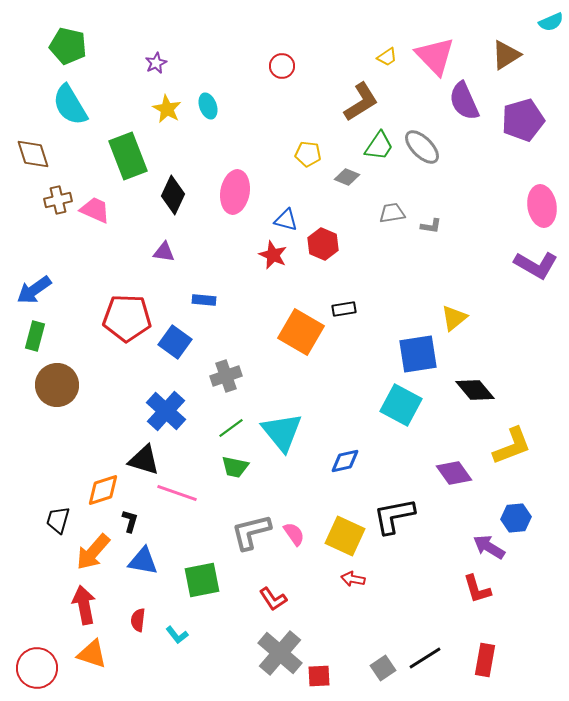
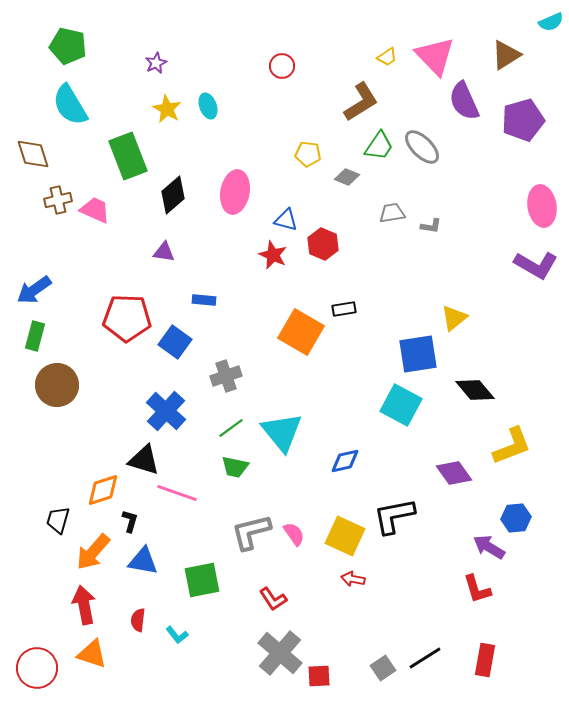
black diamond at (173, 195): rotated 24 degrees clockwise
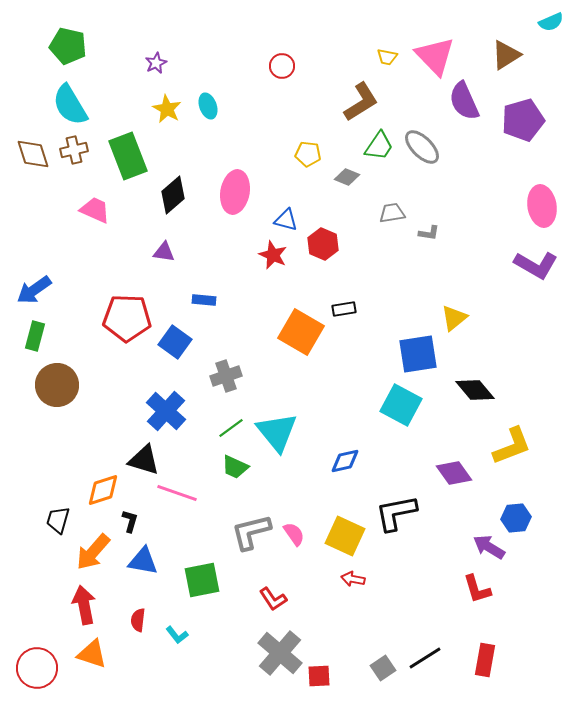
yellow trapezoid at (387, 57): rotated 45 degrees clockwise
brown cross at (58, 200): moved 16 px right, 50 px up
gray L-shape at (431, 226): moved 2 px left, 7 px down
cyan triangle at (282, 432): moved 5 px left
green trapezoid at (235, 467): rotated 12 degrees clockwise
black L-shape at (394, 516): moved 2 px right, 3 px up
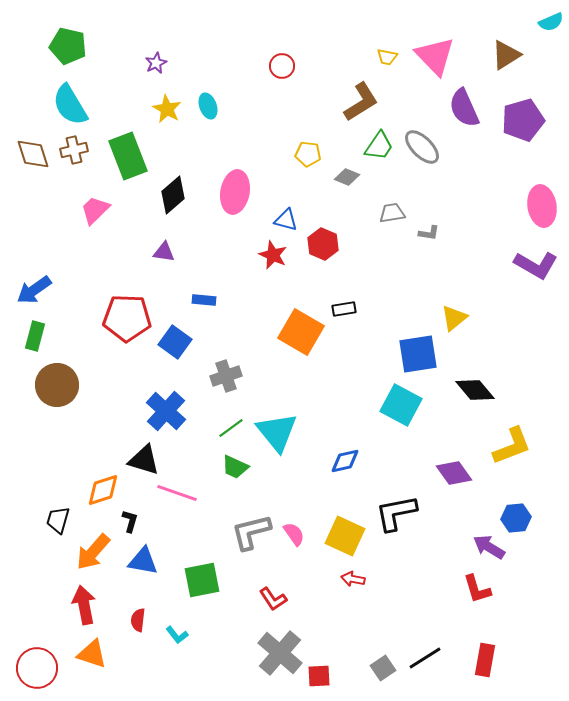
purple semicircle at (464, 101): moved 7 px down
pink trapezoid at (95, 210): rotated 68 degrees counterclockwise
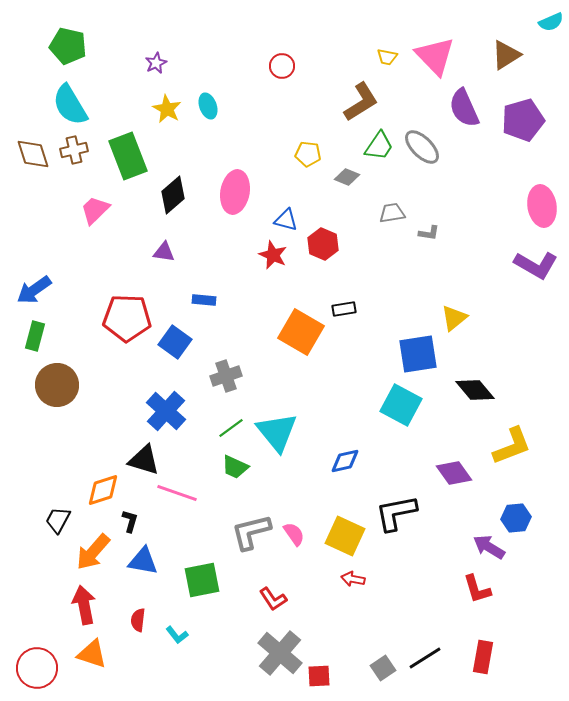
black trapezoid at (58, 520): rotated 12 degrees clockwise
red rectangle at (485, 660): moved 2 px left, 3 px up
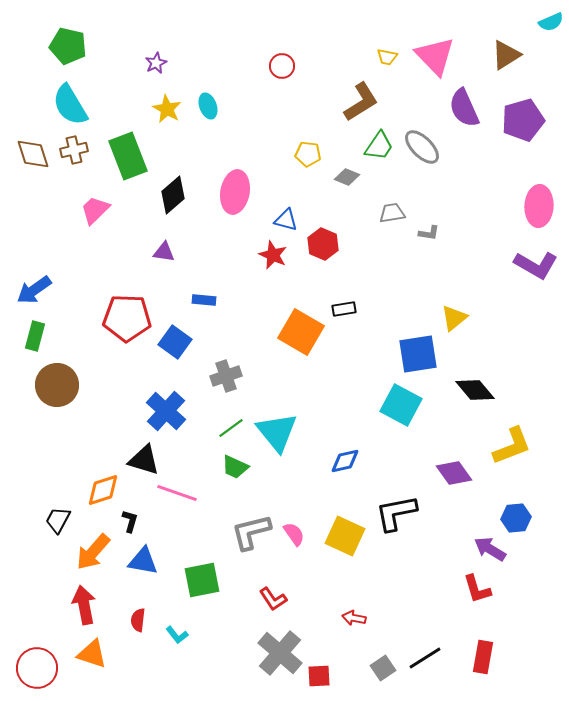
pink ellipse at (542, 206): moved 3 px left; rotated 12 degrees clockwise
purple arrow at (489, 547): moved 1 px right, 2 px down
red arrow at (353, 579): moved 1 px right, 39 px down
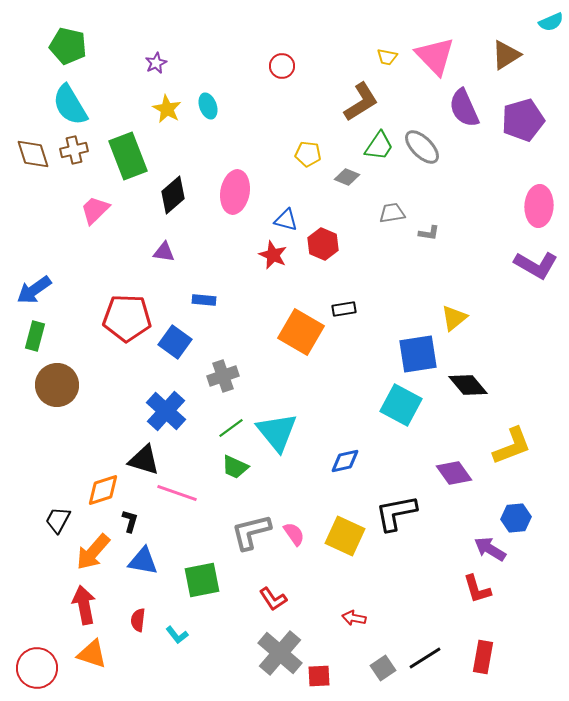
gray cross at (226, 376): moved 3 px left
black diamond at (475, 390): moved 7 px left, 5 px up
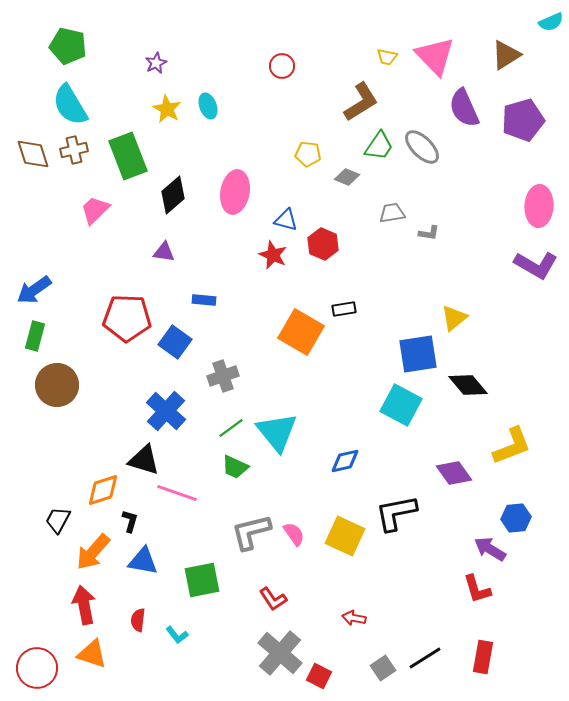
red square at (319, 676): rotated 30 degrees clockwise
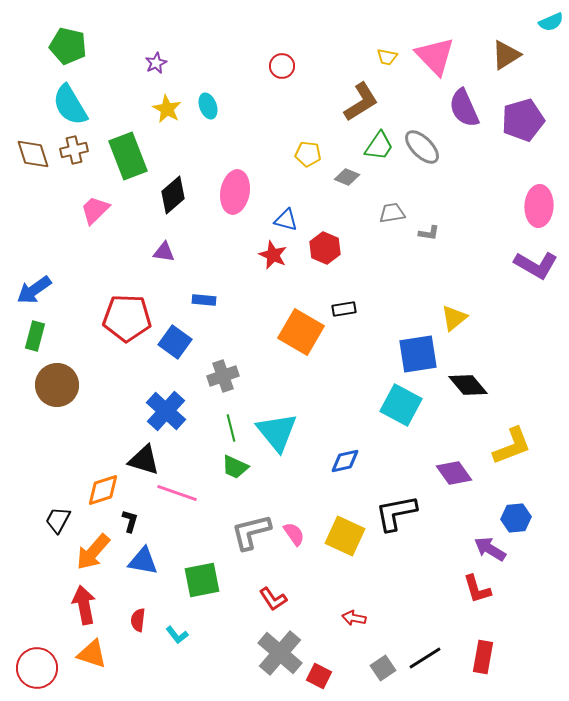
red hexagon at (323, 244): moved 2 px right, 4 px down
green line at (231, 428): rotated 68 degrees counterclockwise
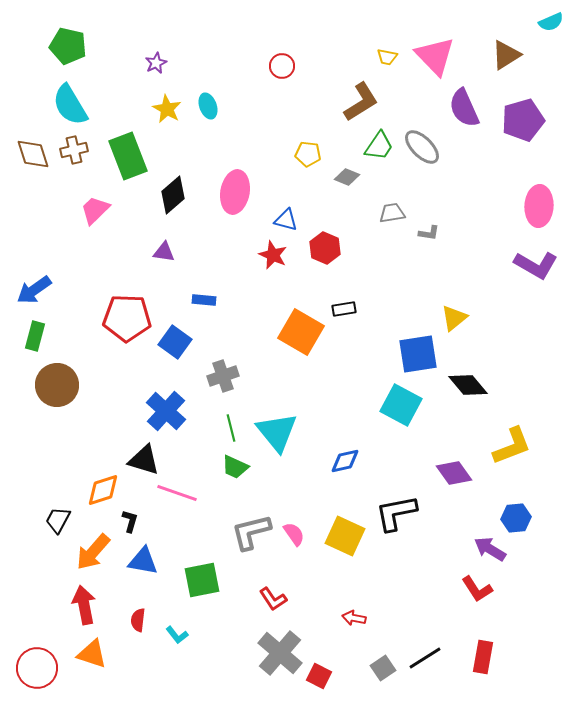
red L-shape at (477, 589): rotated 16 degrees counterclockwise
